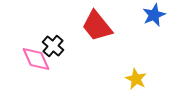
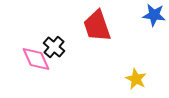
blue star: rotated 30 degrees clockwise
red trapezoid: rotated 20 degrees clockwise
black cross: moved 1 px right, 1 px down
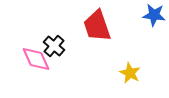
black cross: moved 1 px up
yellow star: moved 6 px left, 6 px up
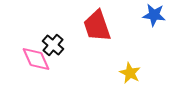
black cross: moved 1 px left, 1 px up
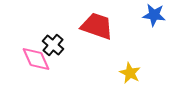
red trapezoid: rotated 128 degrees clockwise
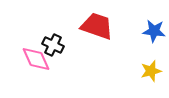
blue star: moved 16 px down
black cross: rotated 15 degrees counterclockwise
yellow star: moved 21 px right, 2 px up; rotated 30 degrees clockwise
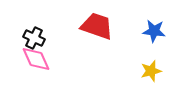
black cross: moved 19 px left, 7 px up
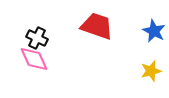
blue star: rotated 20 degrees clockwise
black cross: moved 3 px right
pink diamond: moved 2 px left
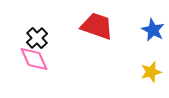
blue star: moved 1 px left, 1 px up
black cross: rotated 20 degrees clockwise
yellow star: moved 1 px down
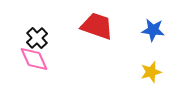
blue star: rotated 20 degrees counterclockwise
